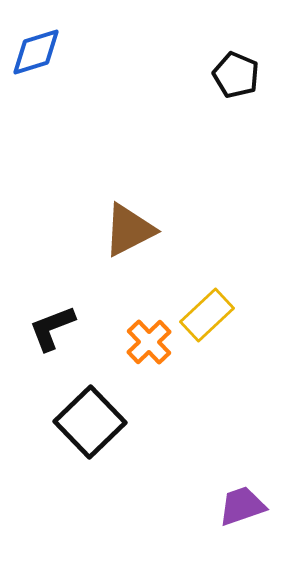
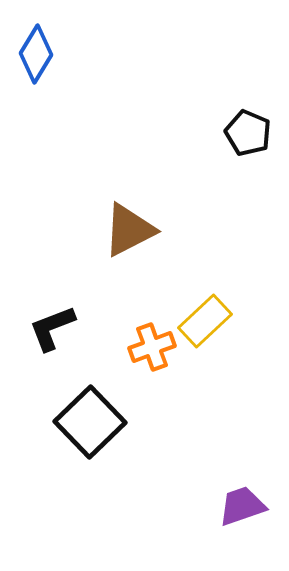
blue diamond: moved 2 px down; rotated 42 degrees counterclockwise
black pentagon: moved 12 px right, 58 px down
yellow rectangle: moved 2 px left, 6 px down
orange cross: moved 3 px right, 5 px down; rotated 24 degrees clockwise
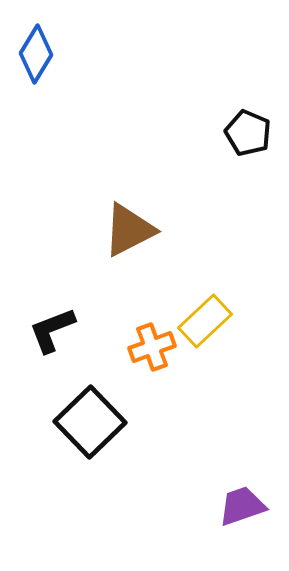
black L-shape: moved 2 px down
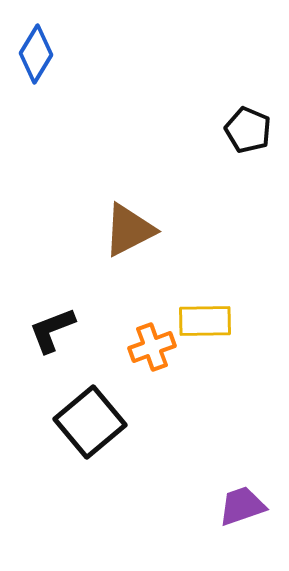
black pentagon: moved 3 px up
yellow rectangle: rotated 42 degrees clockwise
black square: rotated 4 degrees clockwise
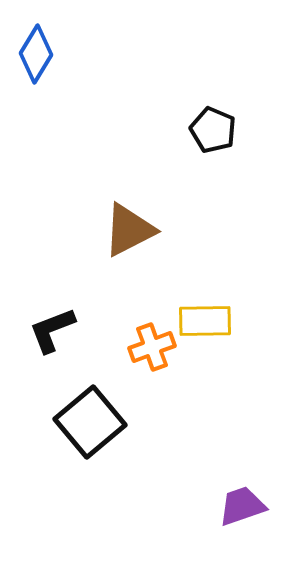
black pentagon: moved 35 px left
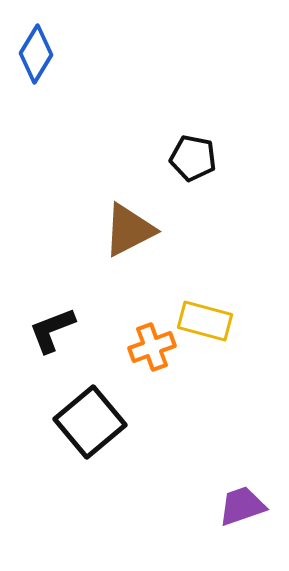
black pentagon: moved 20 px left, 28 px down; rotated 12 degrees counterclockwise
yellow rectangle: rotated 16 degrees clockwise
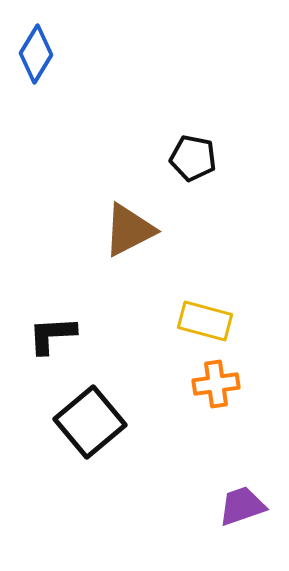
black L-shape: moved 5 px down; rotated 18 degrees clockwise
orange cross: moved 64 px right, 37 px down; rotated 12 degrees clockwise
